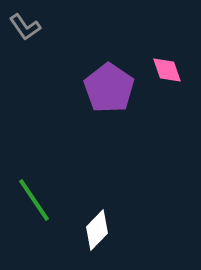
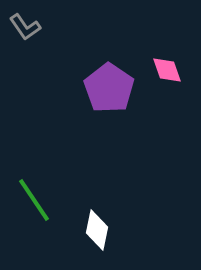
white diamond: rotated 33 degrees counterclockwise
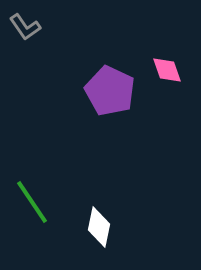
purple pentagon: moved 1 px right, 3 px down; rotated 9 degrees counterclockwise
green line: moved 2 px left, 2 px down
white diamond: moved 2 px right, 3 px up
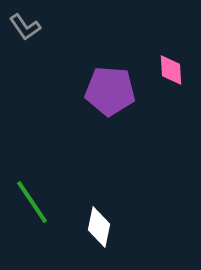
pink diamond: moved 4 px right; rotated 16 degrees clockwise
purple pentagon: rotated 21 degrees counterclockwise
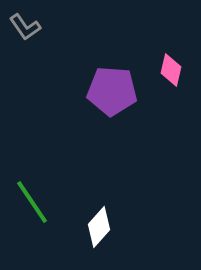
pink diamond: rotated 16 degrees clockwise
purple pentagon: moved 2 px right
white diamond: rotated 30 degrees clockwise
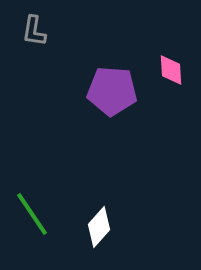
gray L-shape: moved 9 px right, 4 px down; rotated 44 degrees clockwise
pink diamond: rotated 16 degrees counterclockwise
green line: moved 12 px down
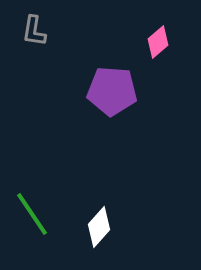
pink diamond: moved 13 px left, 28 px up; rotated 52 degrees clockwise
